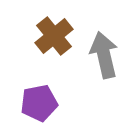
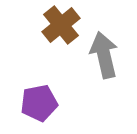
brown cross: moved 7 px right, 11 px up
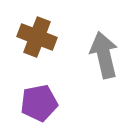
brown cross: moved 24 px left, 12 px down; rotated 30 degrees counterclockwise
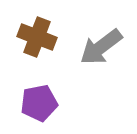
gray arrow: moved 3 px left, 8 px up; rotated 114 degrees counterclockwise
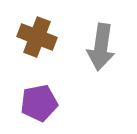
gray arrow: rotated 45 degrees counterclockwise
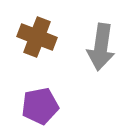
purple pentagon: moved 1 px right, 3 px down
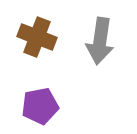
gray arrow: moved 1 px left, 6 px up
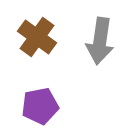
brown cross: rotated 15 degrees clockwise
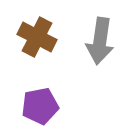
brown cross: rotated 9 degrees counterclockwise
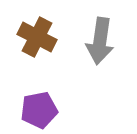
purple pentagon: moved 1 px left, 4 px down
